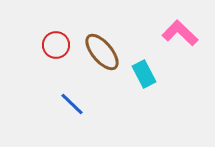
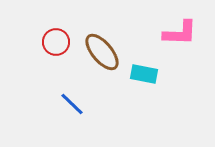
pink L-shape: rotated 138 degrees clockwise
red circle: moved 3 px up
cyan rectangle: rotated 52 degrees counterclockwise
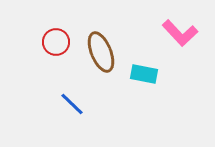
pink L-shape: rotated 45 degrees clockwise
brown ellipse: moved 1 px left; rotated 18 degrees clockwise
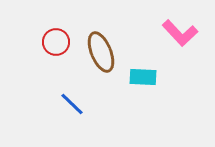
cyan rectangle: moved 1 px left, 3 px down; rotated 8 degrees counterclockwise
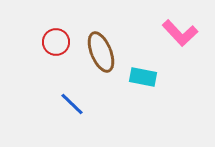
cyan rectangle: rotated 8 degrees clockwise
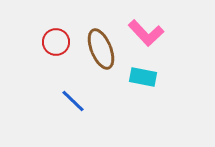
pink L-shape: moved 34 px left
brown ellipse: moved 3 px up
blue line: moved 1 px right, 3 px up
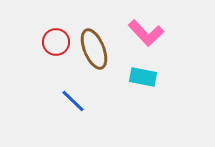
brown ellipse: moved 7 px left
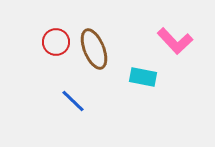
pink L-shape: moved 29 px right, 8 px down
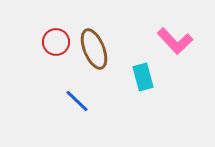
cyan rectangle: rotated 64 degrees clockwise
blue line: moved 4 px right
